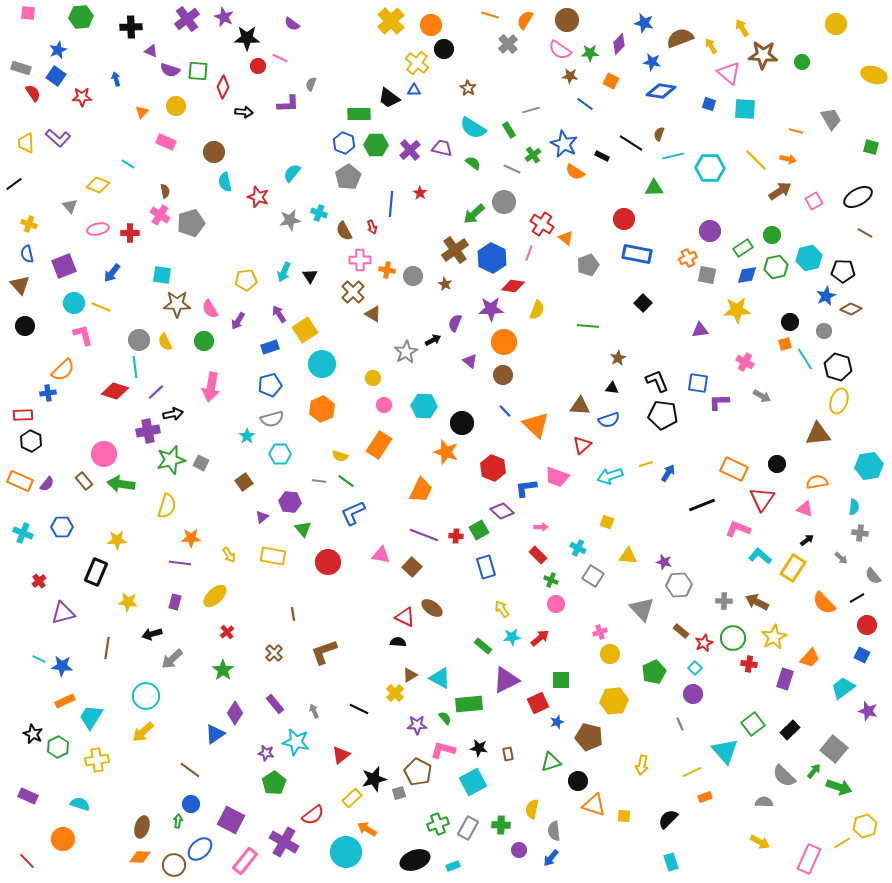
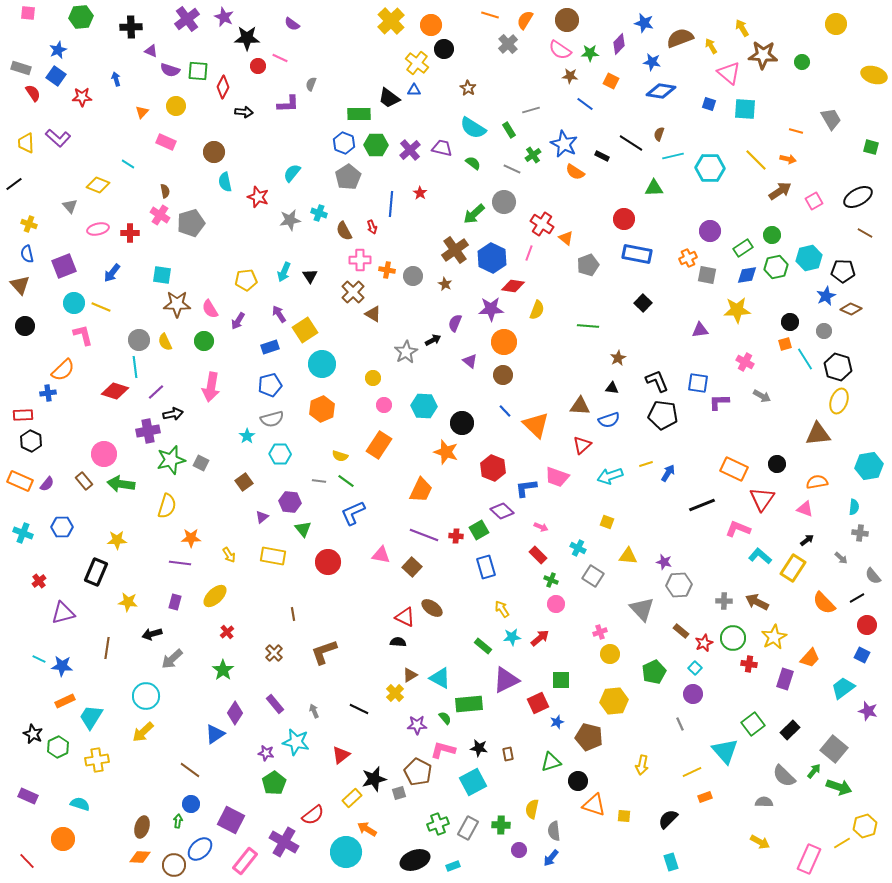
pink arrow at (541, 527): rotated 24 degrees clockwise
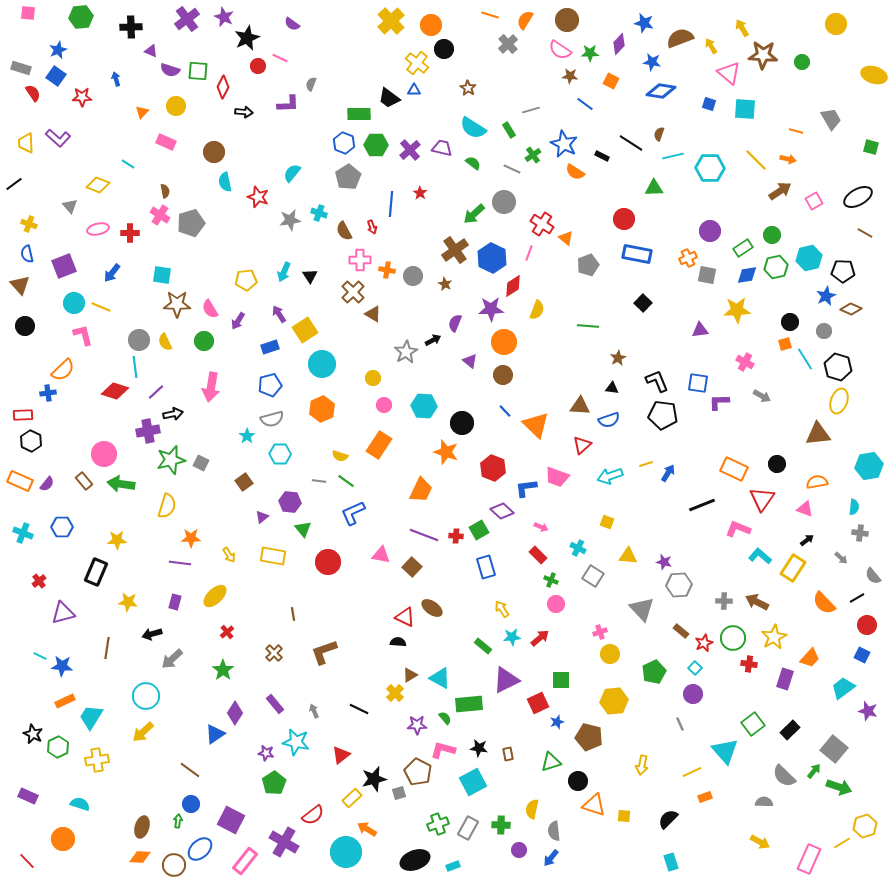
black star at (247, 38): rotated 25 degrees counterclockwise
red diamond at (513, 286): rotated 40 degrees counterclockwise
cyan line at (39, 659): moved 1 px right, 3 px up
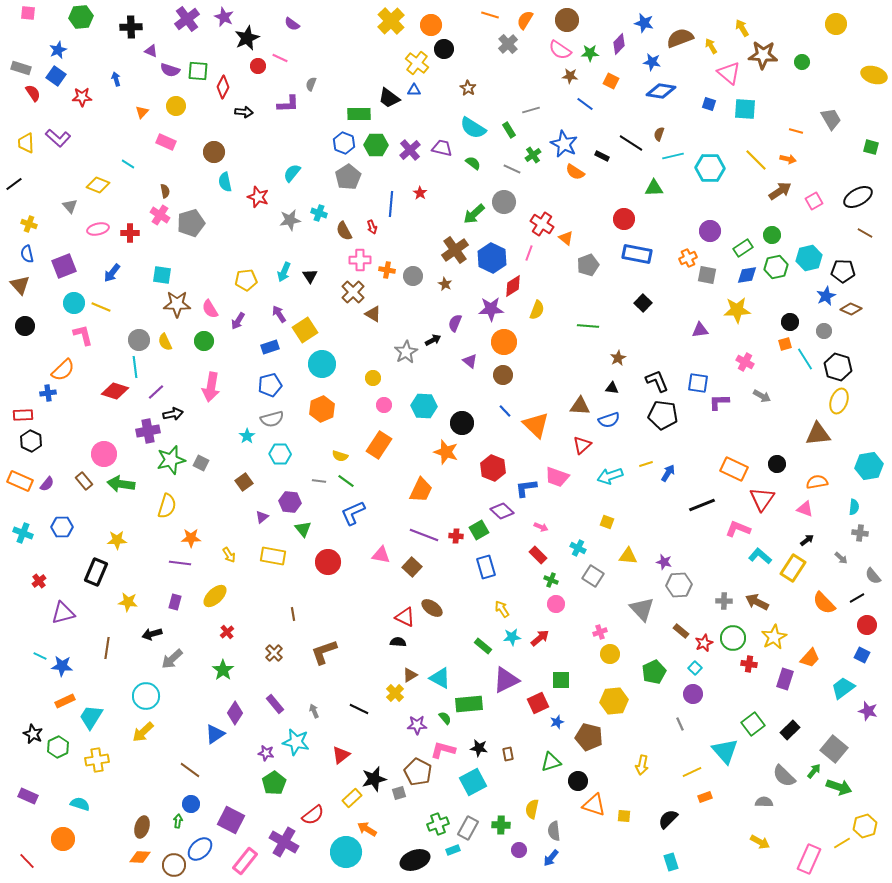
cyan rectangle at (453, 866): moved 16 px up
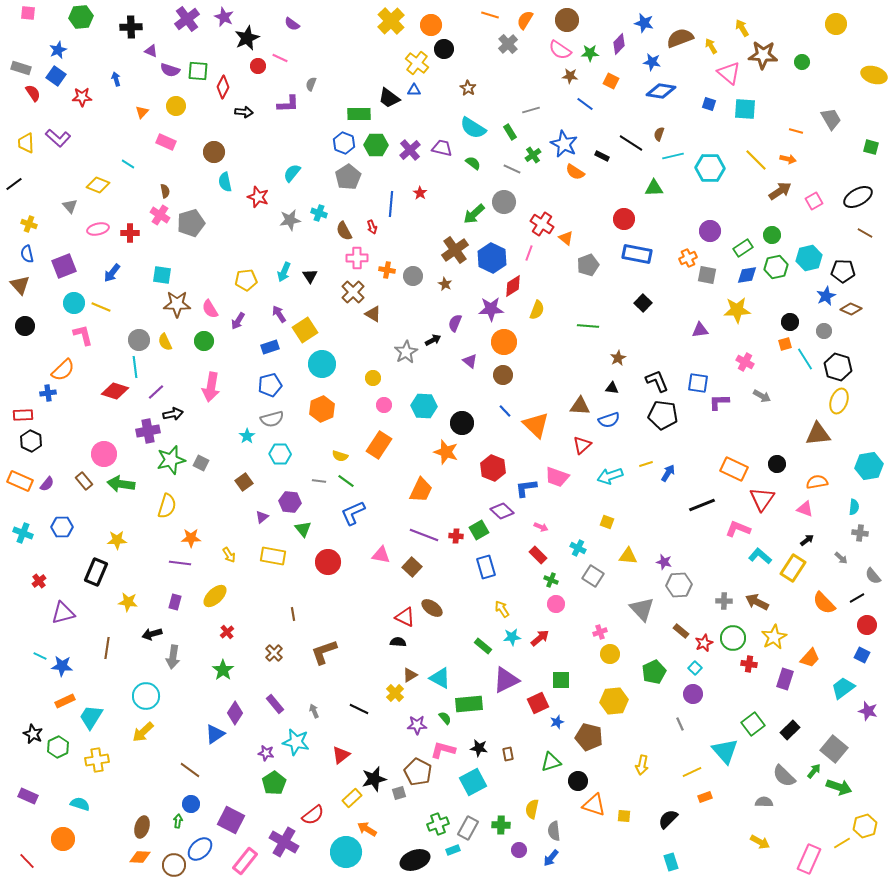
green rectangle at (509, 130): moved 1 px right, 2 px down
pink cross at (360, 260): moved 3 px left, 2 px up
gray arrow at (172, 659): moved 1 px right, 2 px up; rotated 40 degrees counterclockwise
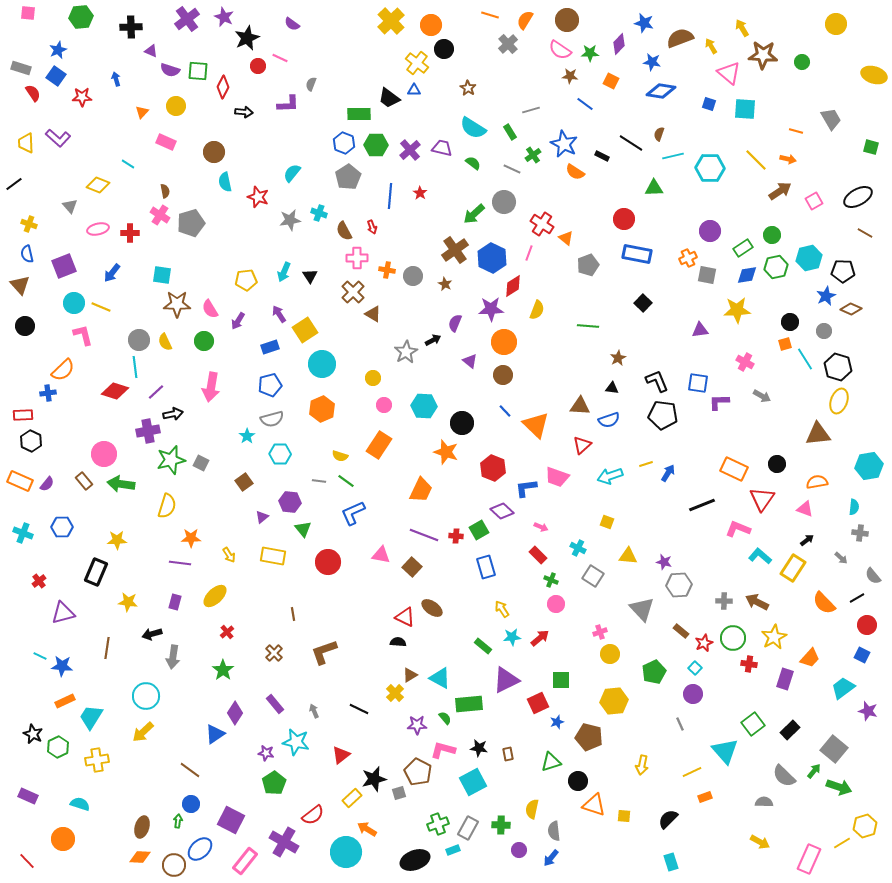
blue line at (391, 204): moved 1 px left, 8 px up
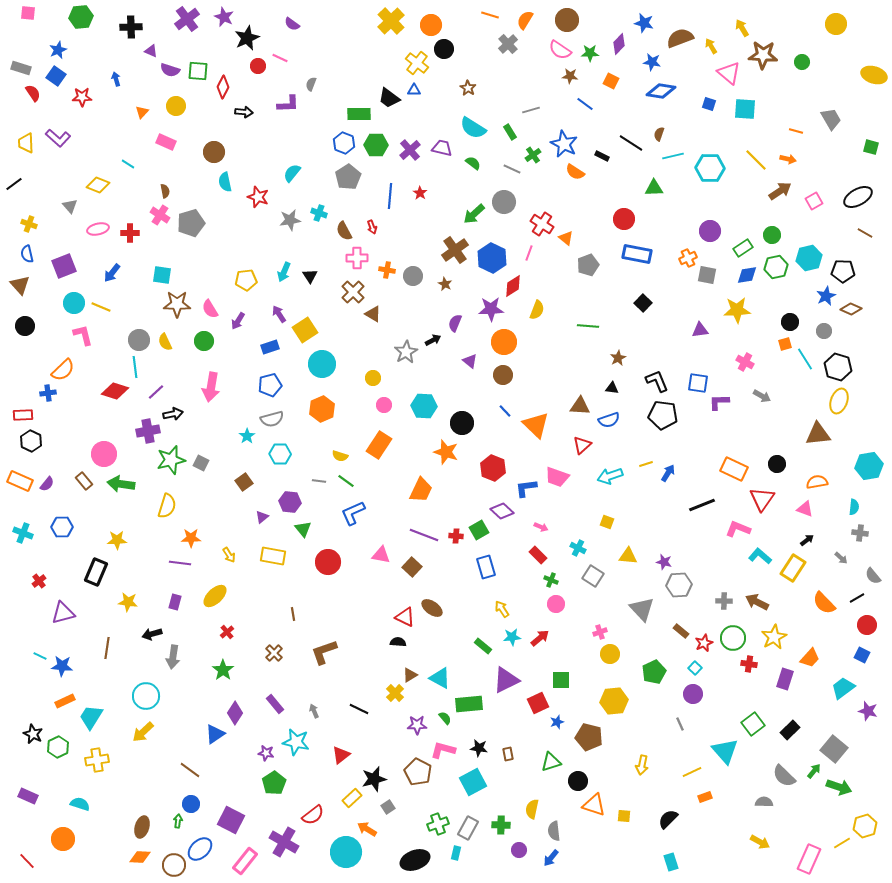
gray square at (399, 793): moved 11 px left, 14 px down; rotated 16 degrees counterclockwise
cyan rectangle at (453, 850): moved 3 px right, 3 px down; rotated 56 degrees counterclockwise
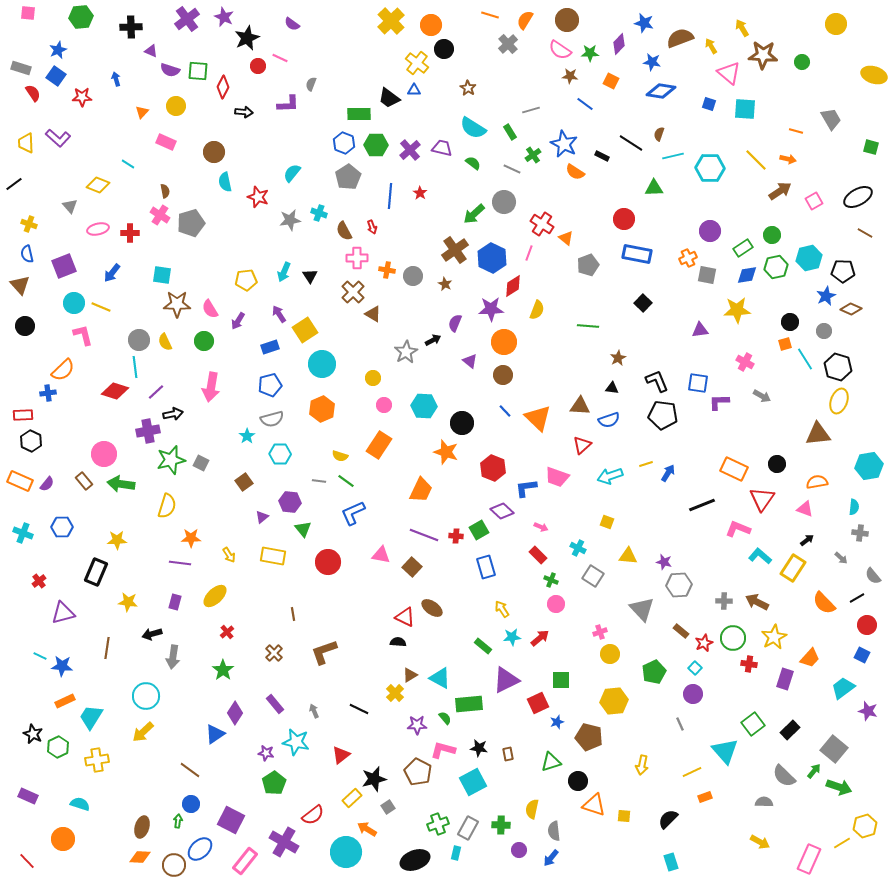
orange triangle at (536, 425): moved 2 px right, 7 px up
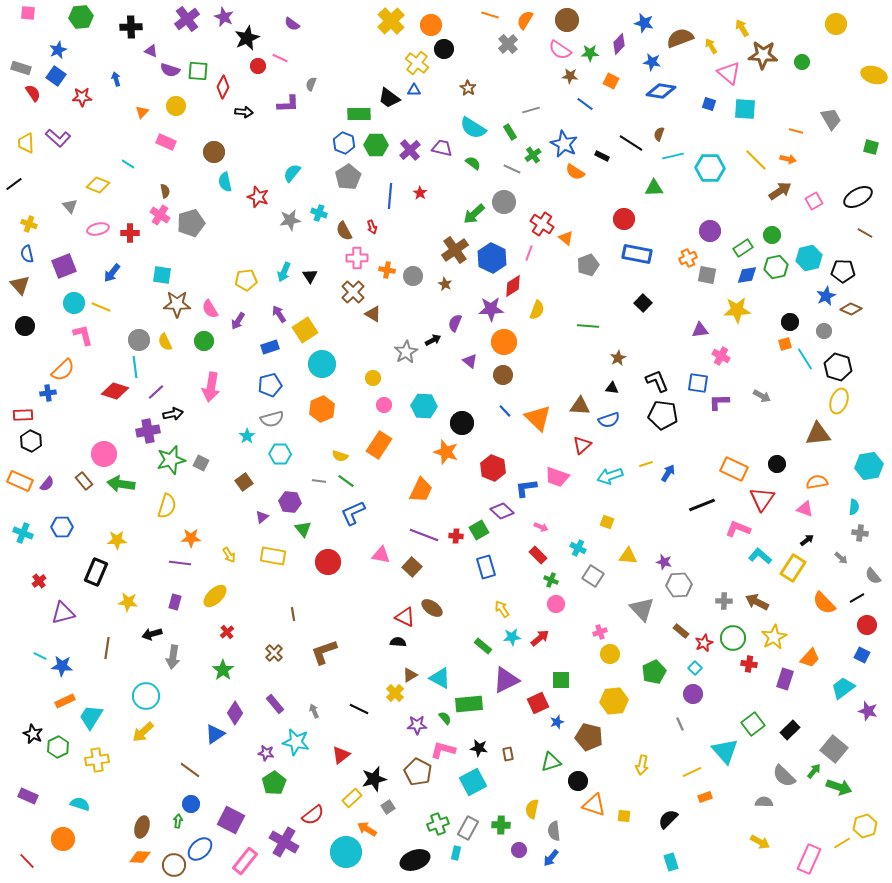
pink cross at (745, 362): moved 24 px left, 6 px up
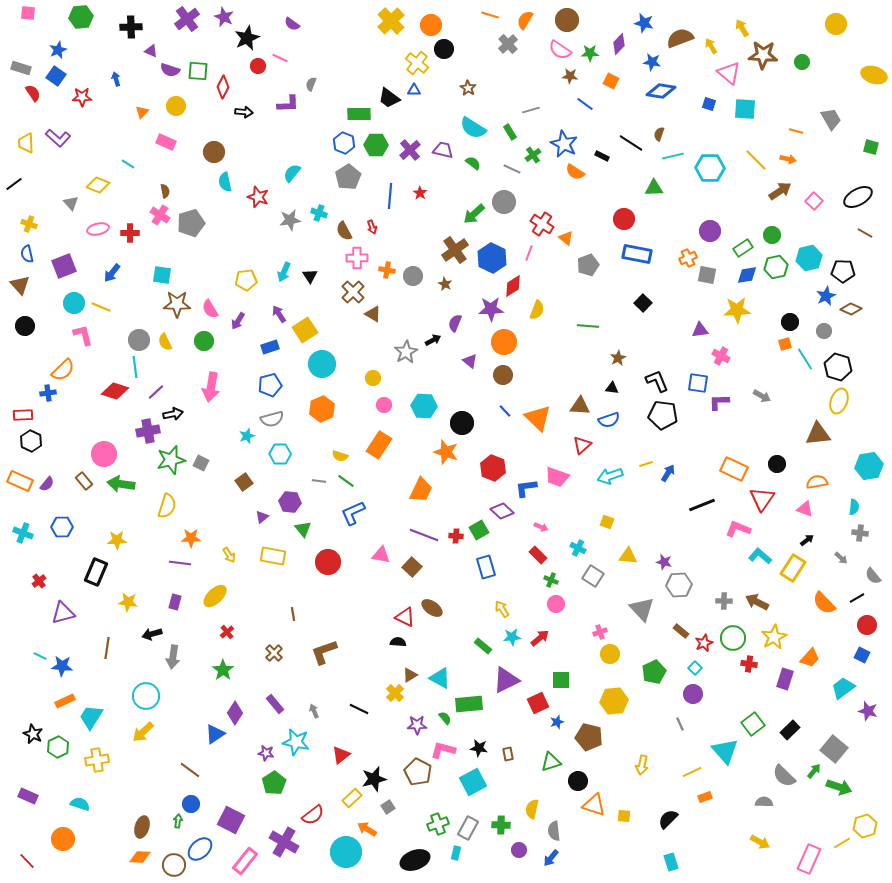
purple trapezoid at (442, 148): moved 1 px right, 2 px down
pink square at (814, 201): rotated 18 degrees counterclockwise
gray triangle at (70, 206): moved 1 px right, 3 px up
cyan star at (247, 436): rotated 14 degrees clockwise
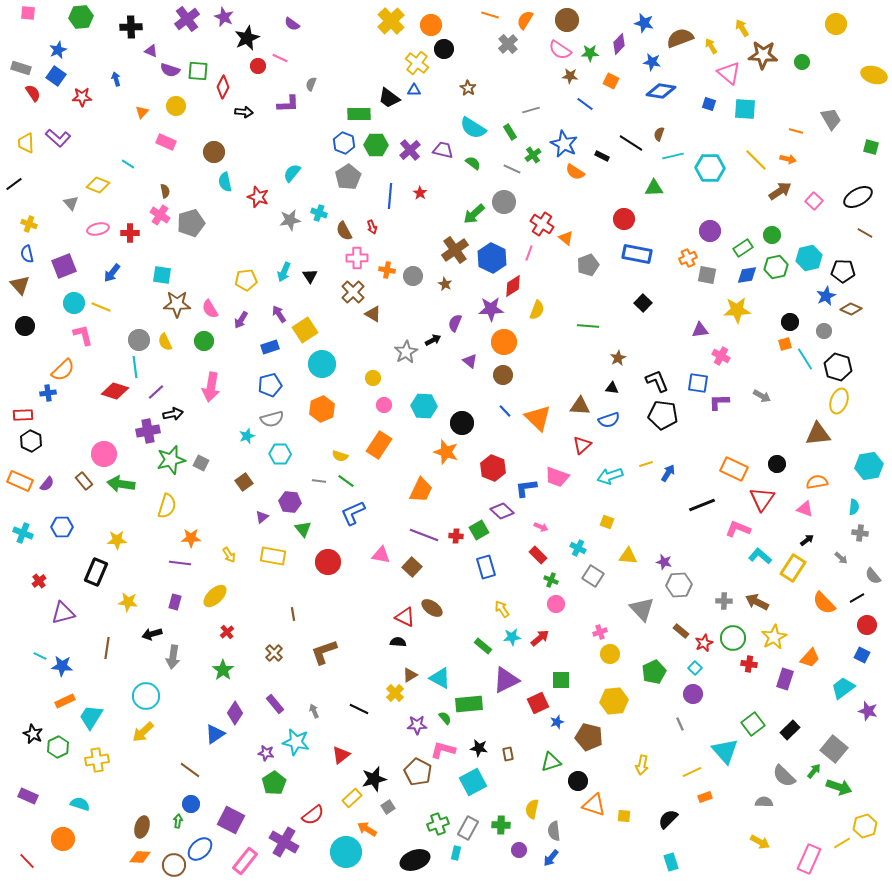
purple arrow at (238, 321): moved 3 px right, 1 px up
